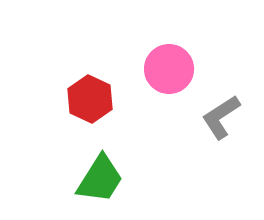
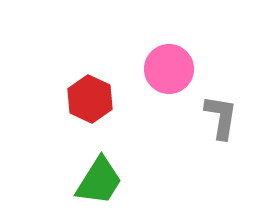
gray L-shape: rotated 132 degrees clockwise
green trapezoid: moved 1 px left, 2 px down
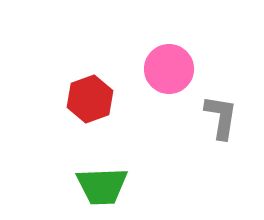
red hexagon: rotated 15 degrees clockwise
green trapezoid: moved 3 px right, 5 px down; rotated 56 degrees clockwise
